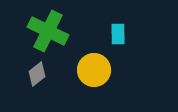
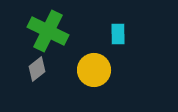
gray diamond: moved 5 px up
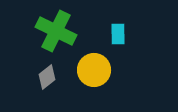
green cross: moved 8 px right
gray diamond: moved 10 px right, 8 px down
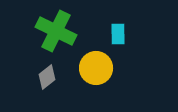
yellow circle: moved 2 px right, 2 px up
